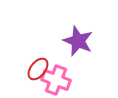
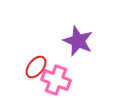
red ellipse: moved 2 px left, 2 px up
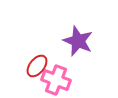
red ellipse: moved 1 px right, 1 px up
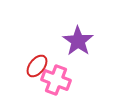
purple star: rotated 12 degrees clockwise
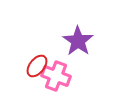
pink cross: moved 4 px up
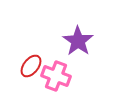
red ellipse: moved 6 px left
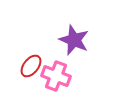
purple star: moved 4 px left, 1 px up; rotated 12 degrees counterclockwise
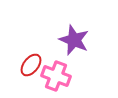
red ellipse: moved 1 px up
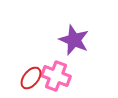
red ellipse: moved 13 px down
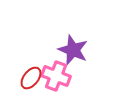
purple star: moved 1 px left, 10 px down
